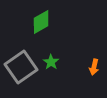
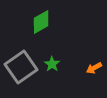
green star: moved 1 px right, 2 px down
orange arrow: moved 1 px down; rotated 49 degrees clockwise
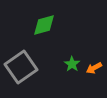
green diamond: moved 3 px right, 3 px down; rotated 15 degrees clockwise
green star: moved 20 px right
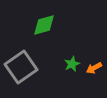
green star: rotated 14 degrees clockwise
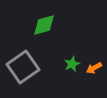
gray square: moved 2 px right
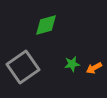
green diamond: moved 2 px right
green star: rotated 14 degrees clockwise
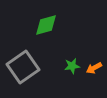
green star: moved 2 px down
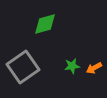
green diamond: moved 1 px left, 1 px up
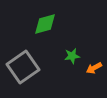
green star: moved 10 px up
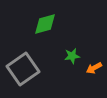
gray square: moved 2 px down
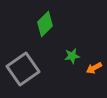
green diamond: rotated 30 degrees counterclockwise
